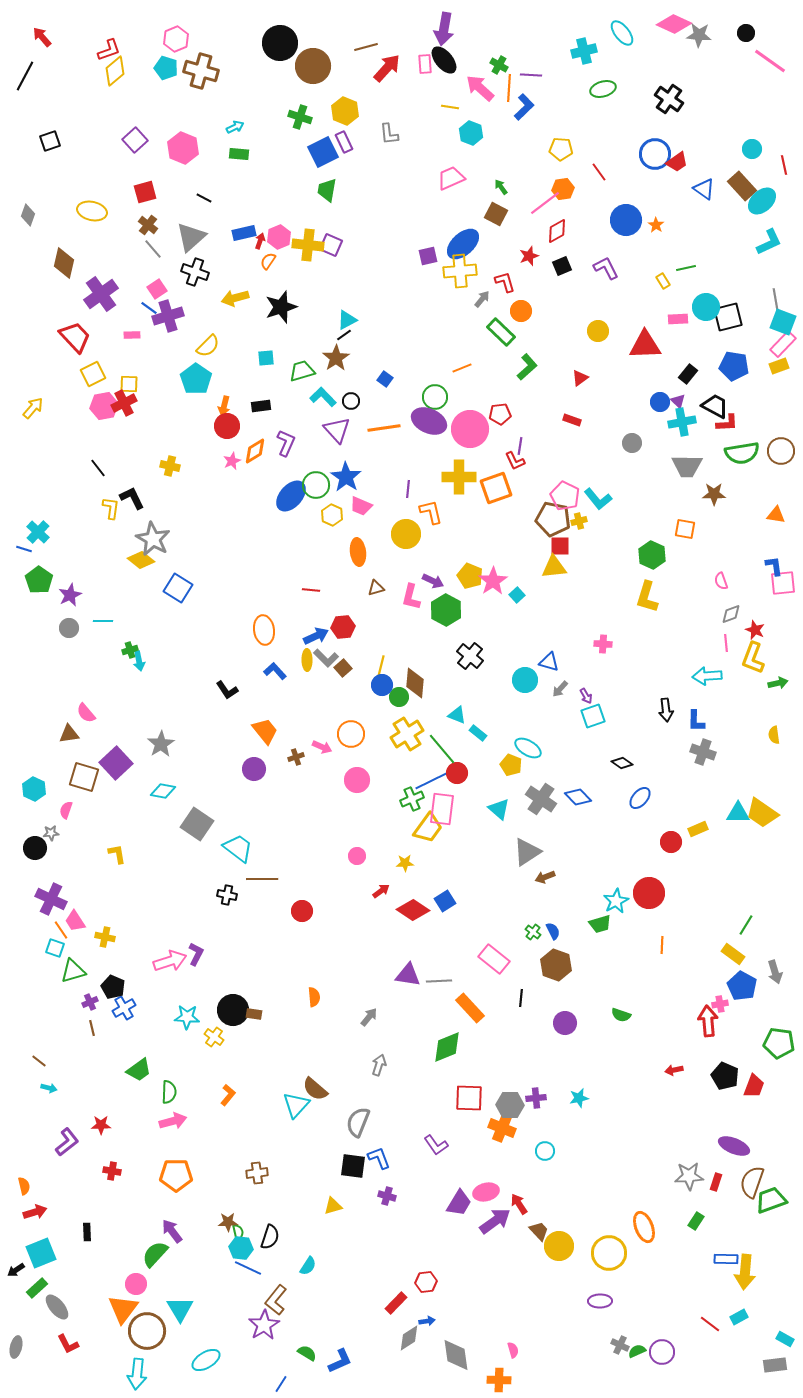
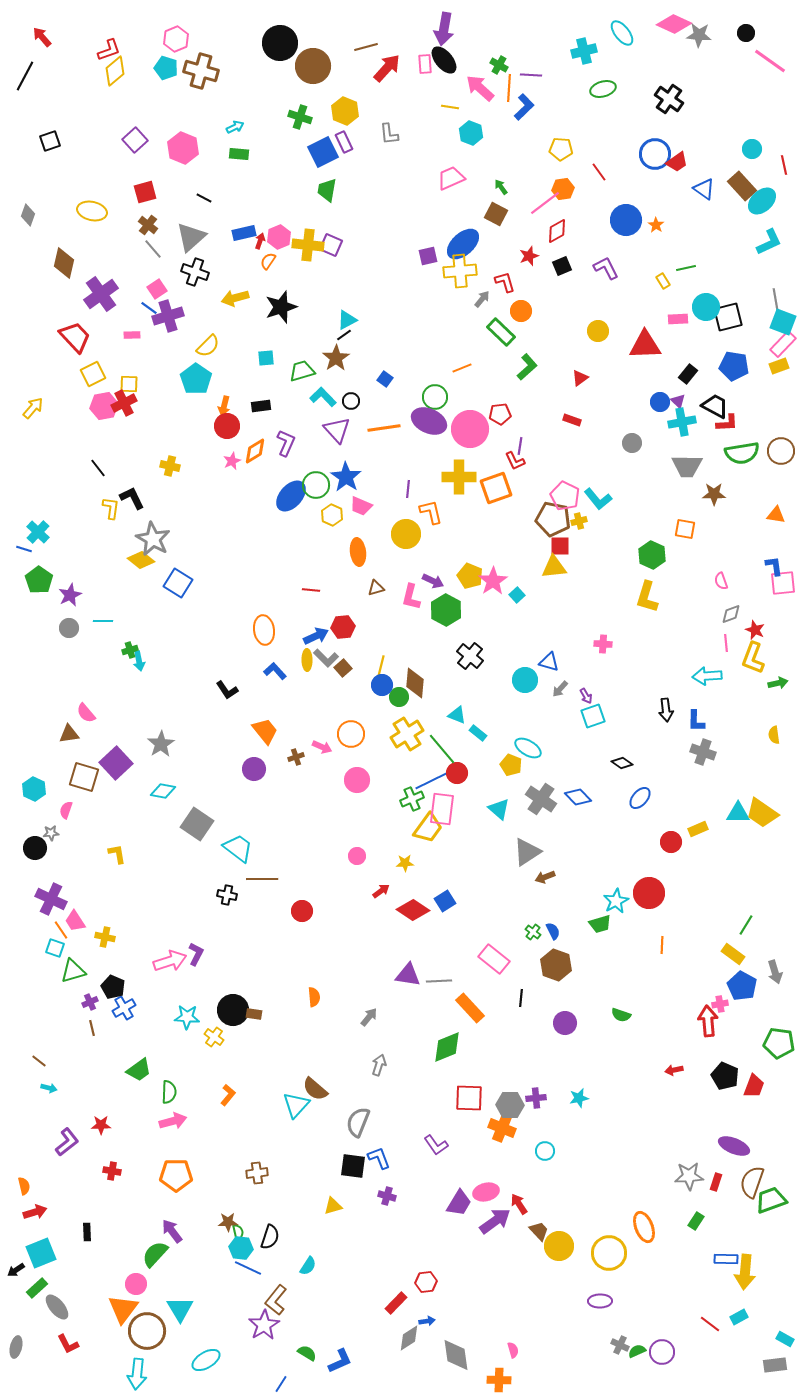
blue square at (178, 588): moved 5 px up
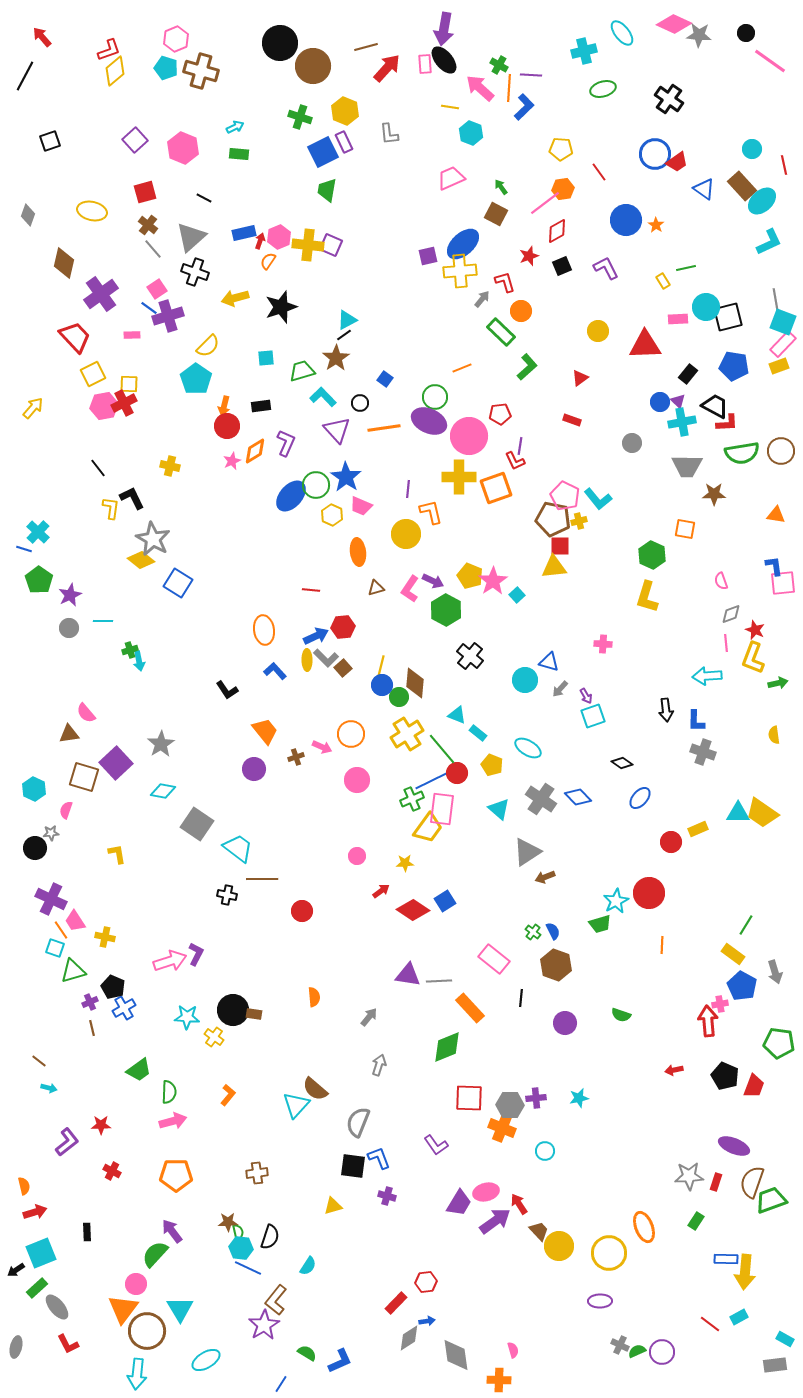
black circle at (351, 401): moved 9 px right, 2 px down
pink circle at (470, 429): moved 1 px left, 7 px down
pink L-shape at (411, 597): moved 1 px left, 8 px up; rotated 20 degrees clockwise
yellow pentagon at (511, 765): moved 19 px left
red cross at (112, 1171): rotated 18 degrees clockwise
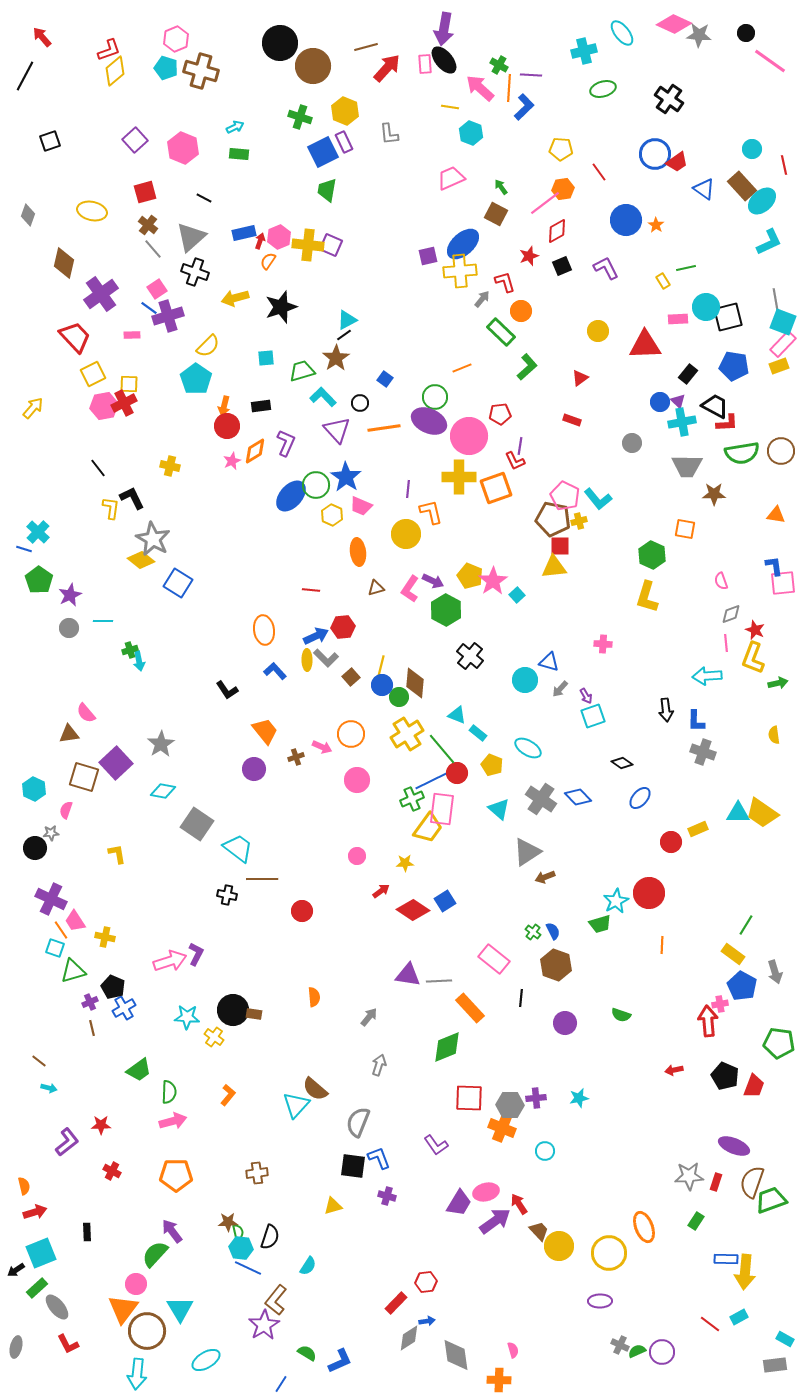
brown square at (343, 668): moved 8 px right, 9 px down
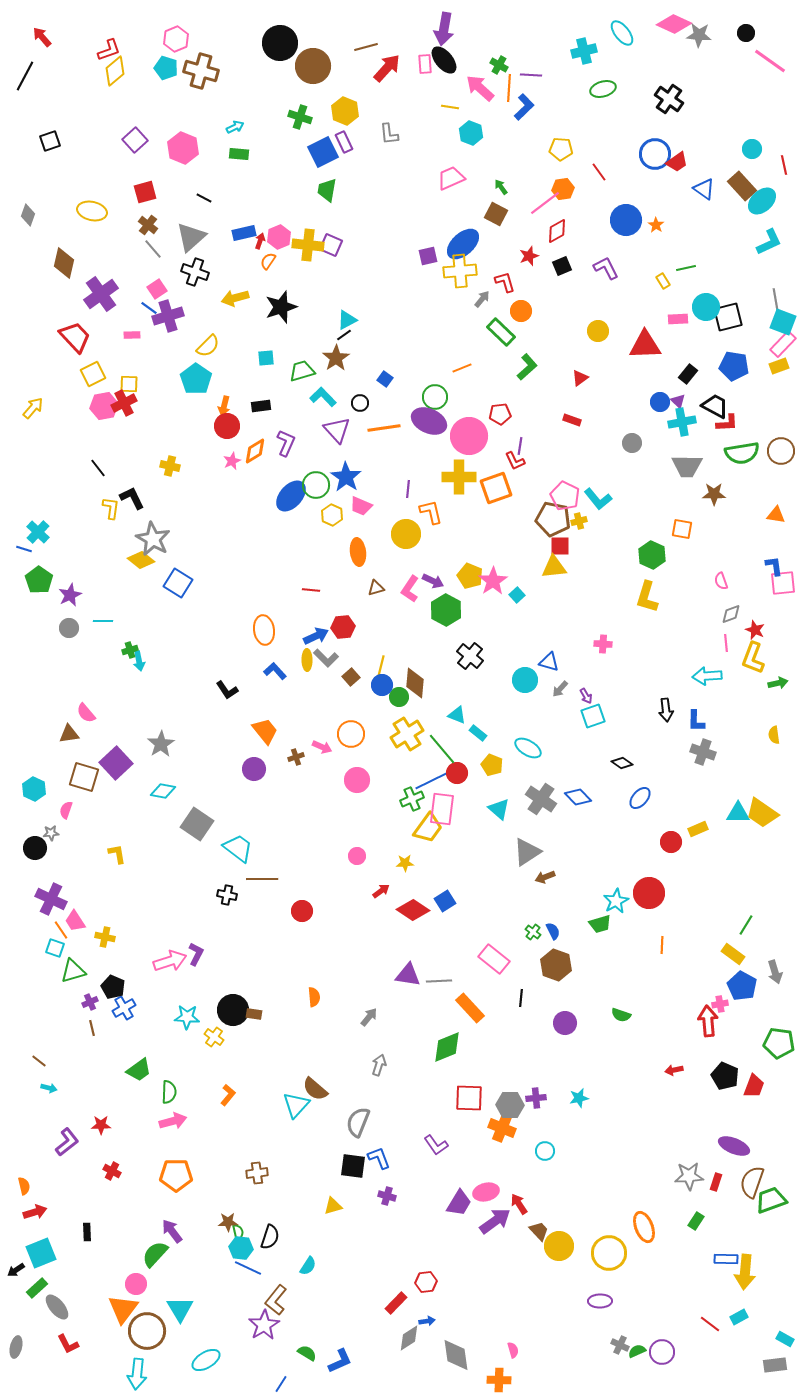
orange square at (685, 529): moved 3 px left
